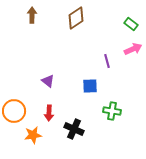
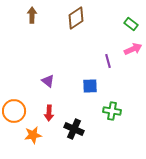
purple line: moved 1 px right
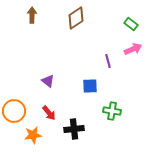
red arrow: rotated 42 degrees counterclockwise
black cross: rotated 30 degrees counterclockwise
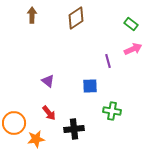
orange circle: moved 12 px down
orange star: moved 3 px right, 4 px down
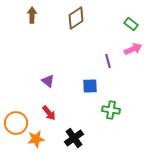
green cross: moved 1 px left, 1 px up
orange circle: moved 2 px right
black cross: moved 9 px down; rotated 30 degrees counterclockwise
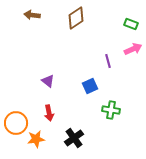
brown arrow: rotated 84 degrees counterclockwise
green rectangle: rotated 16 degrees counterclockwise
blue square: rotated 21 degrees counterclockwise
red arrow: rotated 28 degrees clockwise
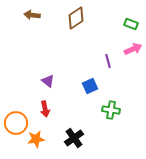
red arrow: moved 4 px left, 4 px up
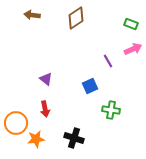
purple line: rotated 16 degrees counterclockwise
purple triangle: moved 2 px left, 2 px up
black cross: rotated 36 degrees counterclockwise
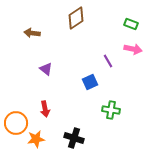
brown arrow: moved 18 px down
pink arrow: rotated 36 degrees clockwise
purple triangle: moved 10 px up
blue square: moved 4 px up
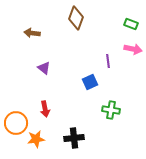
brown diamond: rotated 35 degrees counterclockwise
purple line: rotated 24 degrees clockwise
purple triangle: moved 2 px left, 1 px up
black cross: rotated 24 degrees counterclockwise
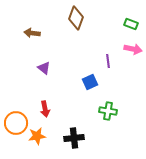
green cross: moved 3 px left, 1 px down
orange star: moved 1 px right, 3 px up
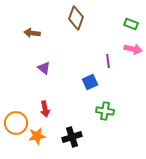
green cross: moved 3 px left
black cross: moved 2 px left, 1 px up; rotated 12 degrees counterclockwise
